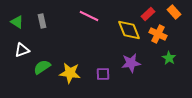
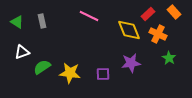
white triangle: moved 2 px down
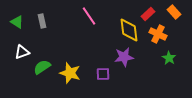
pink line: rotated 30 degrees clockwise
yellow diamond: rotated 15 degrees clockwise
purple star: moved 7 px left, 6 px up
yellow star: rotated 10 degrees clockwise
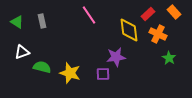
pink line: moved 1 px up
purple star: moved 8 px left
green semicircle: rotated 48 degrees clockwise
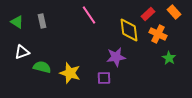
purple square: moved 1 px right, 4 px down
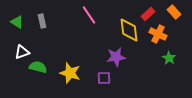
green semicircle: moved 4 px left
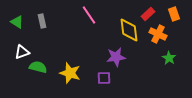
orange rectangle: moved 2 px down; rotated 24 degrees clockwise
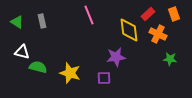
pink line: rotated 12 degrees clockwise
white triangle: rotated 35 degrees clockwise
green star: moved 1 px right, 1 px down; rotated 24 degrees counterclockwise
